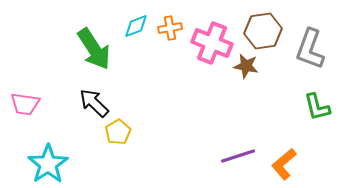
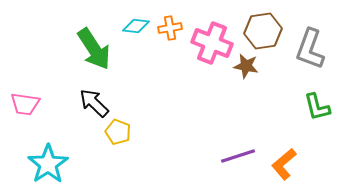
cyan diamond: rotated 28 degrees clockwise
yellow pentagon: rotated 20 degrees counterclockwise
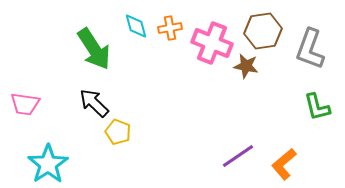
cyan diamond: rotated 68 degrees clockwise
purple line: rotated 16 degrees counterclockwise
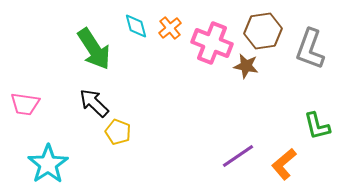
orange cross: rotated 30 degrees counterclockwise
green L-shape: moved 19 px down
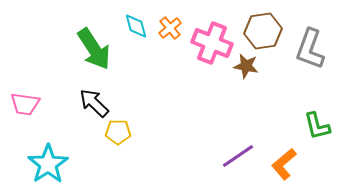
yellow pentagon: rotated 20 degrees counterclockwise
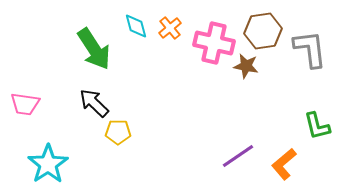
pink cross: moved 2 px right; rotated 9 degrees counterclockwise
gray L-shape: rotated 153 degrees clockwise
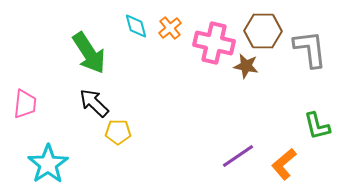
brown hexagon: rotated 9 degrees clockwise
green arrow: moved 5 px left, 4 px down
pink trapezoid: rotated 92 degrees counterclockwise
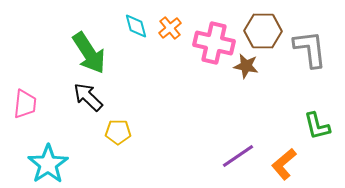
black arrow: moved 6 px left, 6 px up
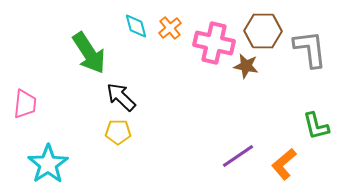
black arrow: moved 33 px right
green L-shape: moved 1 px left
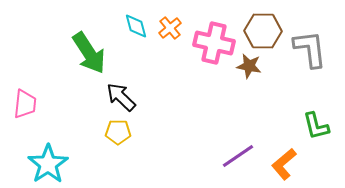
brown star: moved 3 px right
